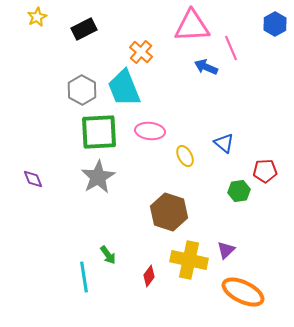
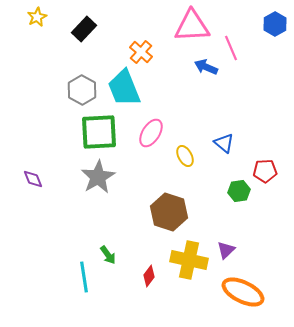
black rectangle: rotated 20 degrees counterclockwise
pink ellipse: moved 1 px right, 2 px down; rotated 64 degrees counterclockwise
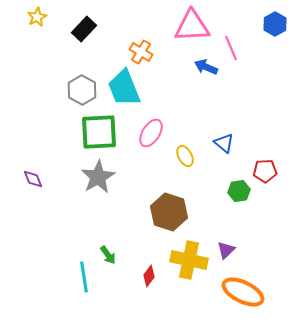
orange cross: rotated 10 degrees counterclockwise
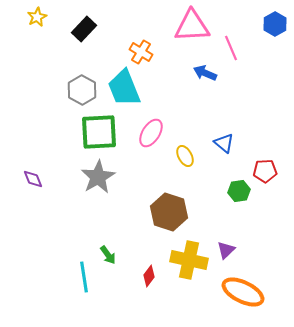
blue arrow: moved 1 px left, 6 px down
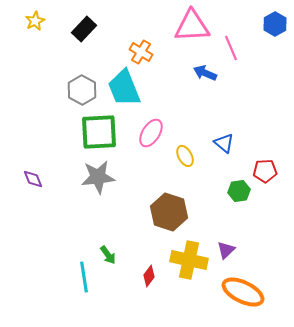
yellow star: moved 2 px left, 4 px down
gray star: rotated 24 degrees clockwise
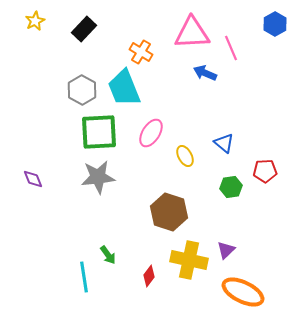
pink triangle: moved 7 px down
green hexagon: moved 8 px left, 4 px up
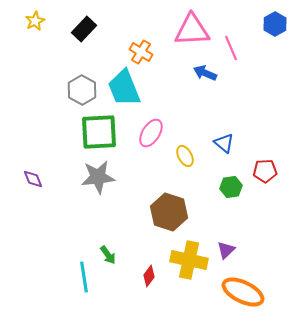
pink triangle: moved 3 px up
